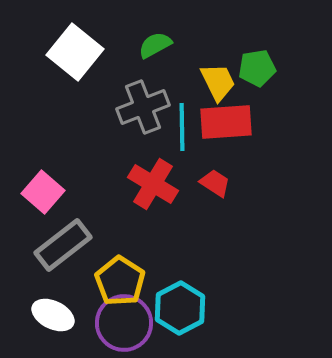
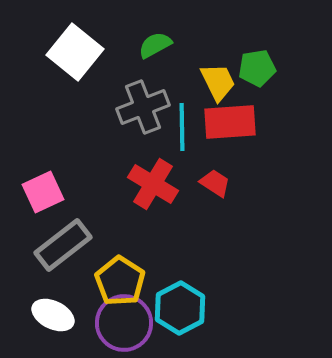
red rectangle: moved 4 px right
pink square: rotated 24 degrees clockwise
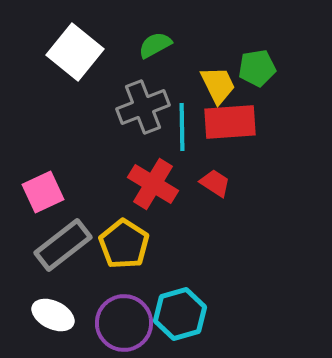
yellow trapezoid: moved 3 px down
yellow pentagon: moved 4 px right, 37 px up
cyan hexagon: moved 6 px down; rotated 12 degrees clockwise
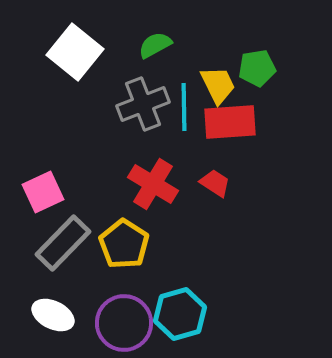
gray cross: moved 3 px up
cyan line: moved 2 px right, 20 px up
gray rectangle: moved 2 px up; rotated 8 degrees counterclockwise
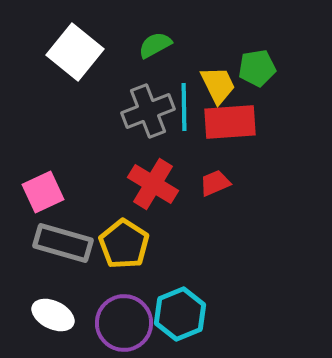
gray cross: moved 5 px right, 7 px down
red trapezoid: rotated 56 degrees counterclockwise
gray rectangle: rotated 62 degrees clockwise
cyan hexagon: rotated 6 degrees counterclockwise
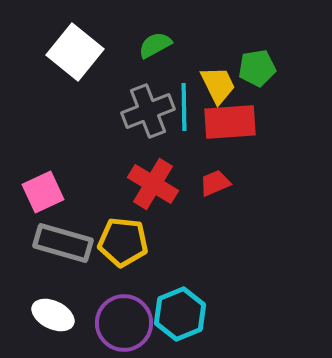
yellow pentagon: moved 1 px left, 2 px up; rotated 27 degrees counterclockwise
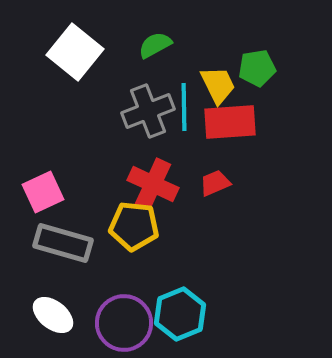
red cross: rotated 6 degrees counterclockwise
yellow pentagon: moved 11 px right, 16 px up
white ellipse: rotated 12 degrees clockwise
